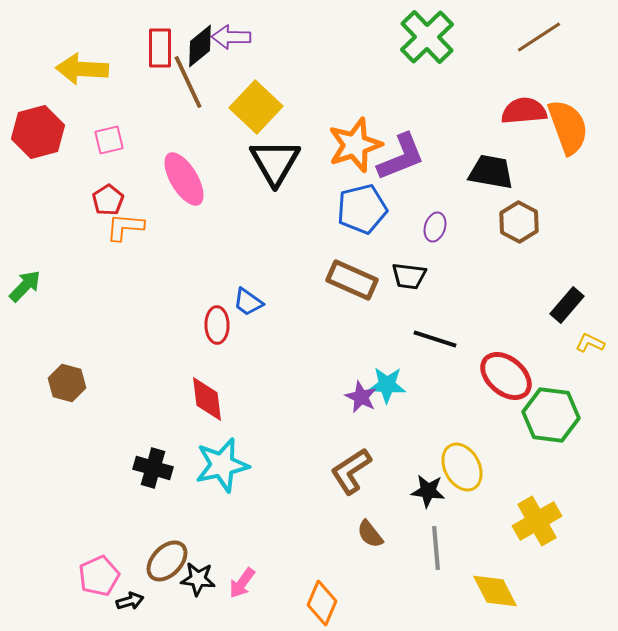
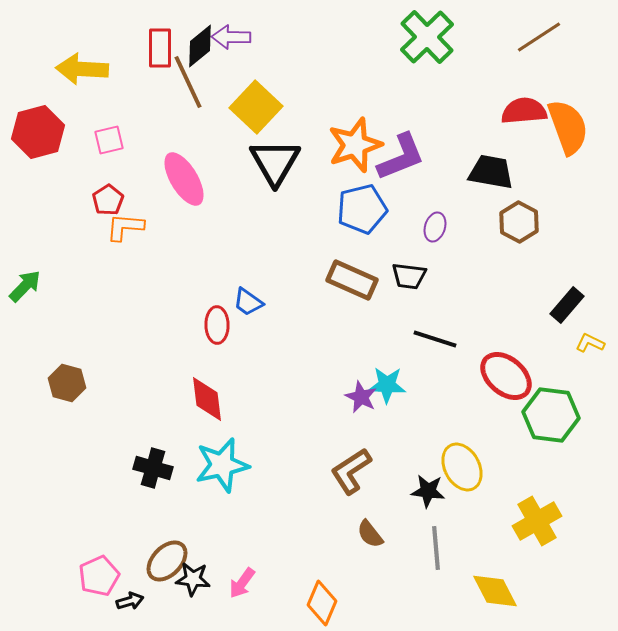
black star at (198, 579): moved 5 px left
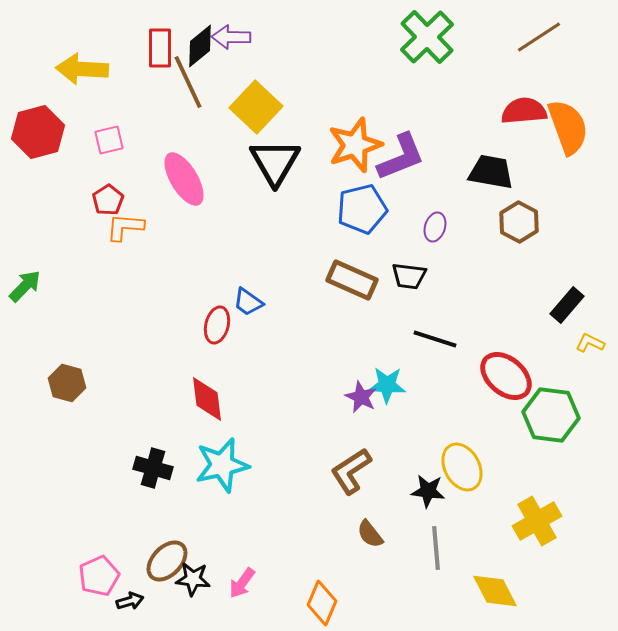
red ellipse at (217, 325): rotated 15 degrees clockwise
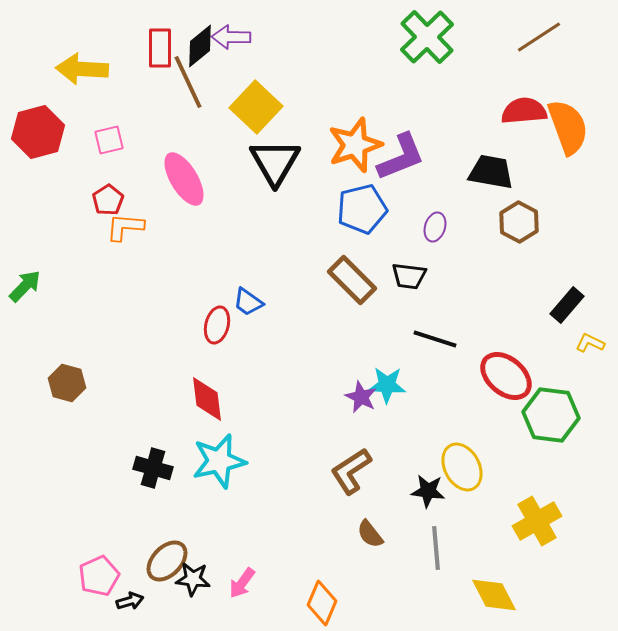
brown rectangle at (352, 280): rotated 21 degrees clockwise
cyan star at (222, 465): moved 3 px left, 4 px up
yellow diamond at (495, 591): moved 1 px left, 4 px down
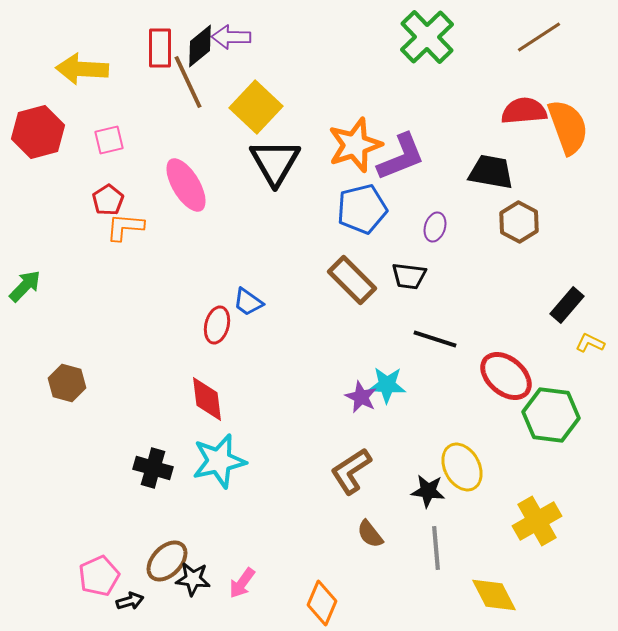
pink ellipse at (184, 179): moved 2 px right, 6 px down
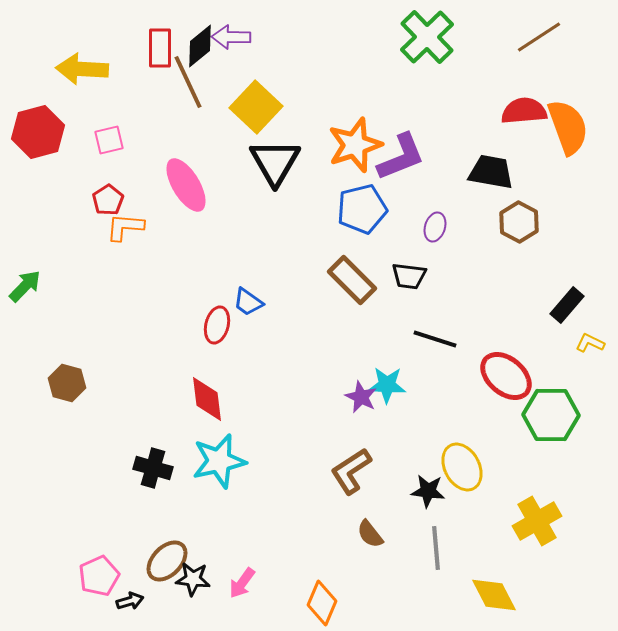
green hexagon at (551, 415): rotated 6 degrees counterclockwise
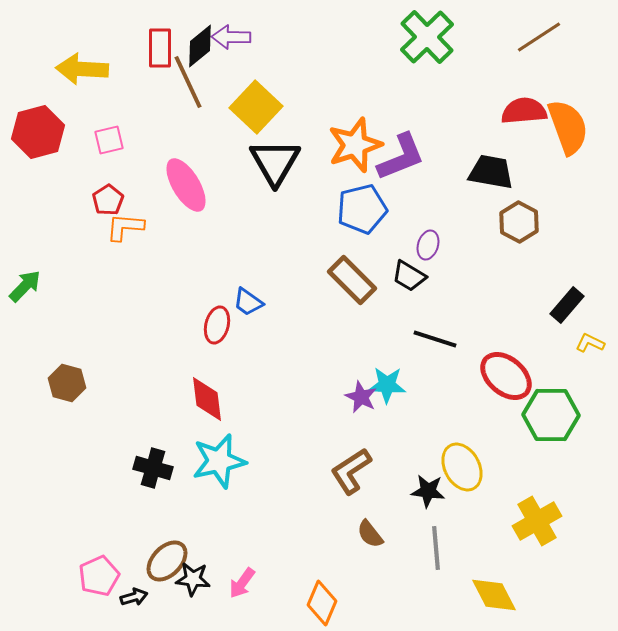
purple ellipse at (435, 227): moved 7 px left, 18 px down
black trapezoid at (409, 276): rotated 24 degrees clockwise
black arrow at (130, 601): moved 4 px right, 4 px up
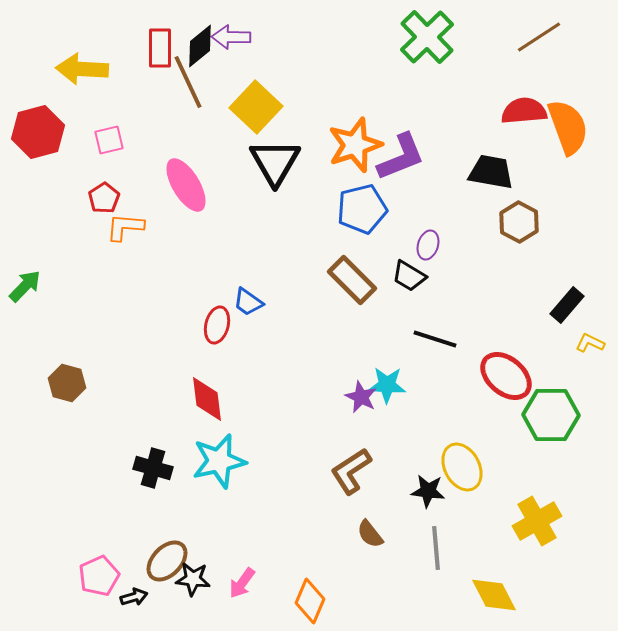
red pentagon at (108, 200): moved 4 px left, 2 px up
orange diamond at (322, 603): moved 12 px left, 2 px up
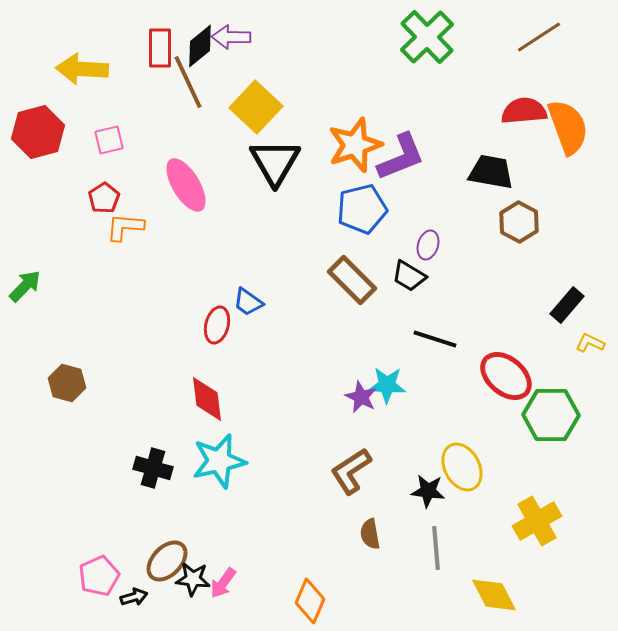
brown semicircle at (370, 534): rotated 28 degrees clockwise
pink arrow at (242, 583): moved 19 px left
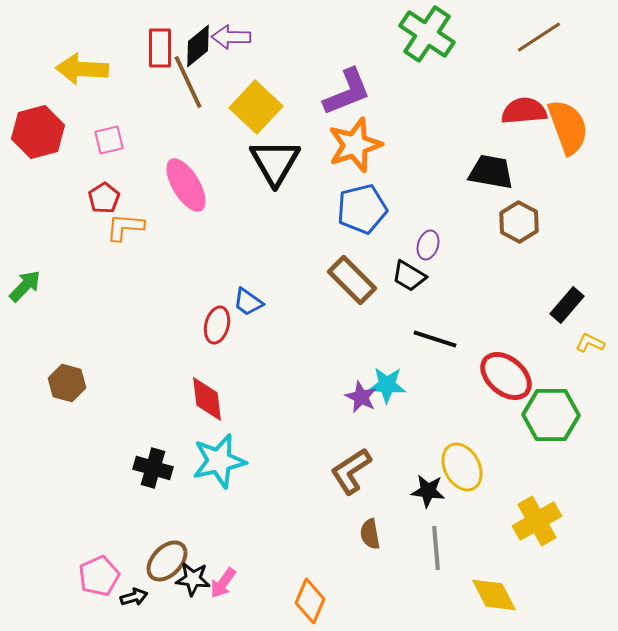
green cross at (427, 37): moved 3 px up; rotated 12 degrees counterclockwise
black diamond at (200, 46): moved 2 px left
purple L-shape at (401, 157): moved 54 px left, 65 px up
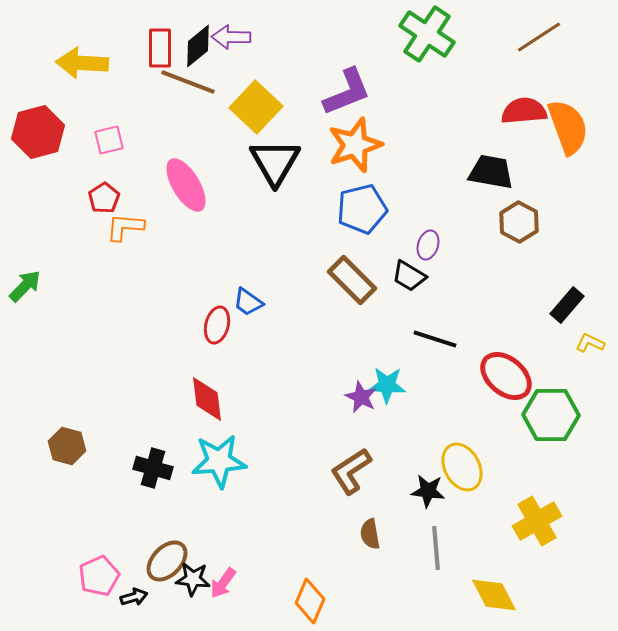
yellow arrow at (82, 69): moved 6 px up
brown line at (188, 82): rotated 44 degrees counterclockwise
brown hexagon at (67, 383): moved 63 px down
cyan star at (219, 461): rotated 8 degrees clockwise
